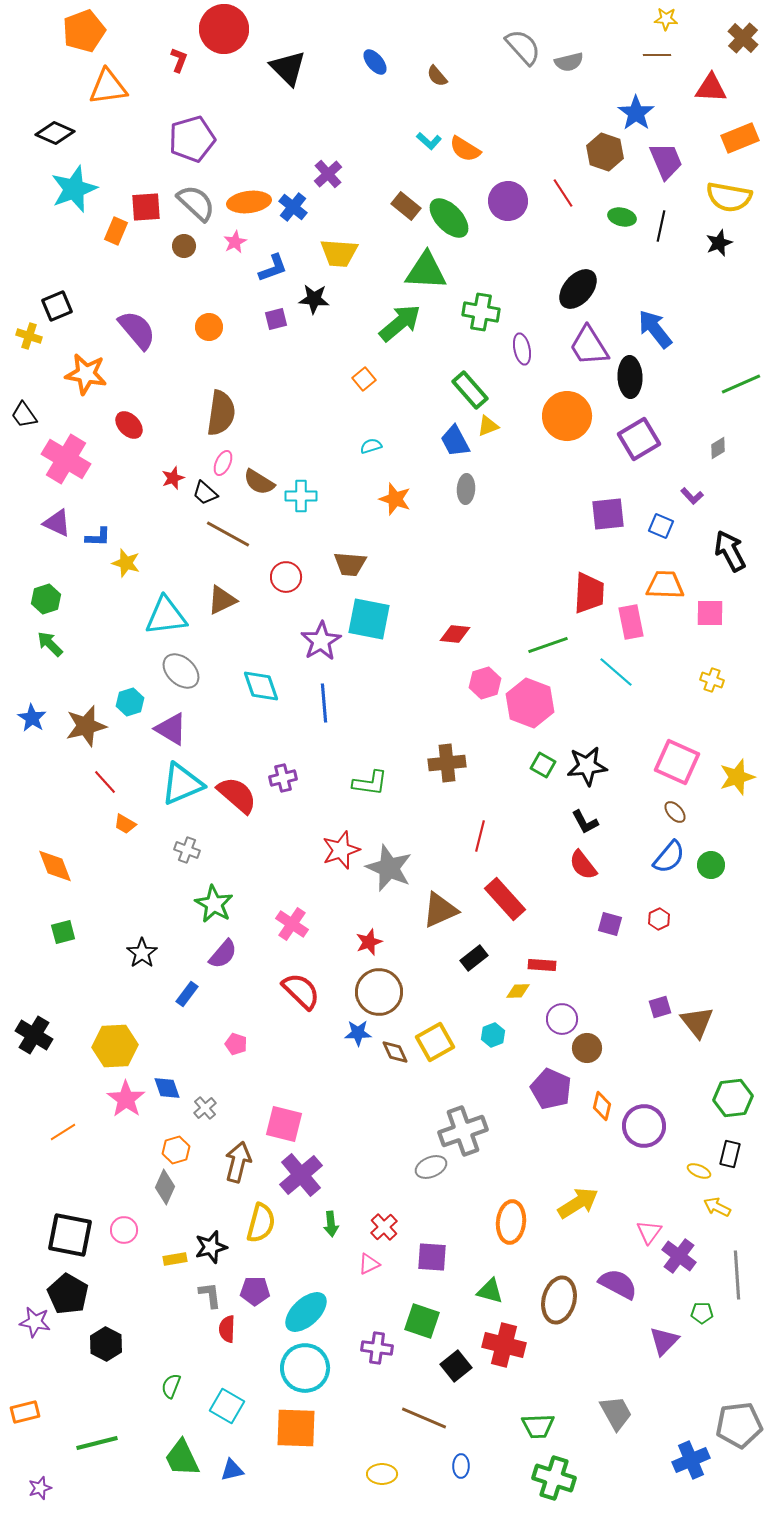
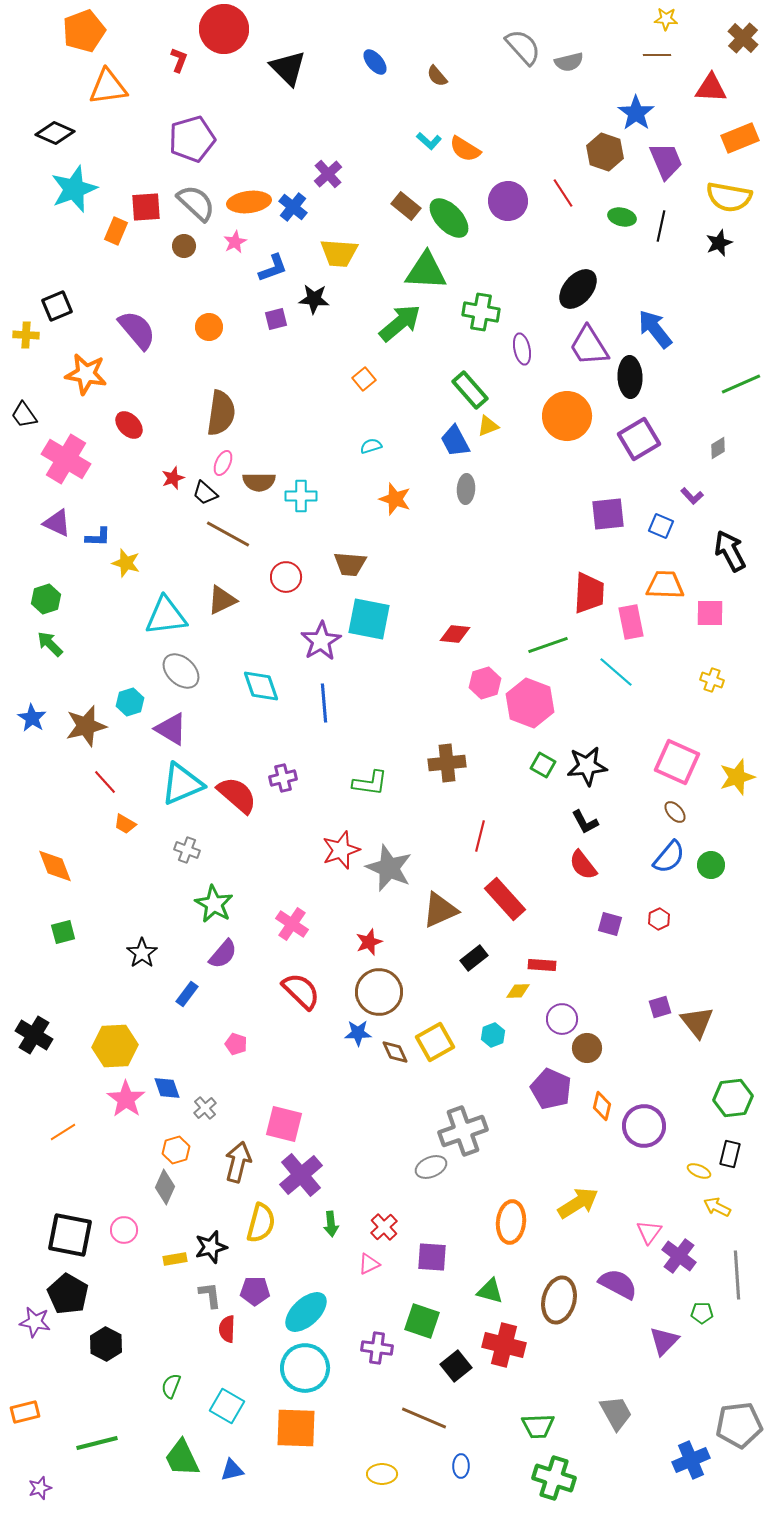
yellow cross at (29, 336): moved 3 px left, 1 px up; rotated 15 degrees counterclockwise
brown semicircle at (259, 482): rotated 32 degrees counterclockwise
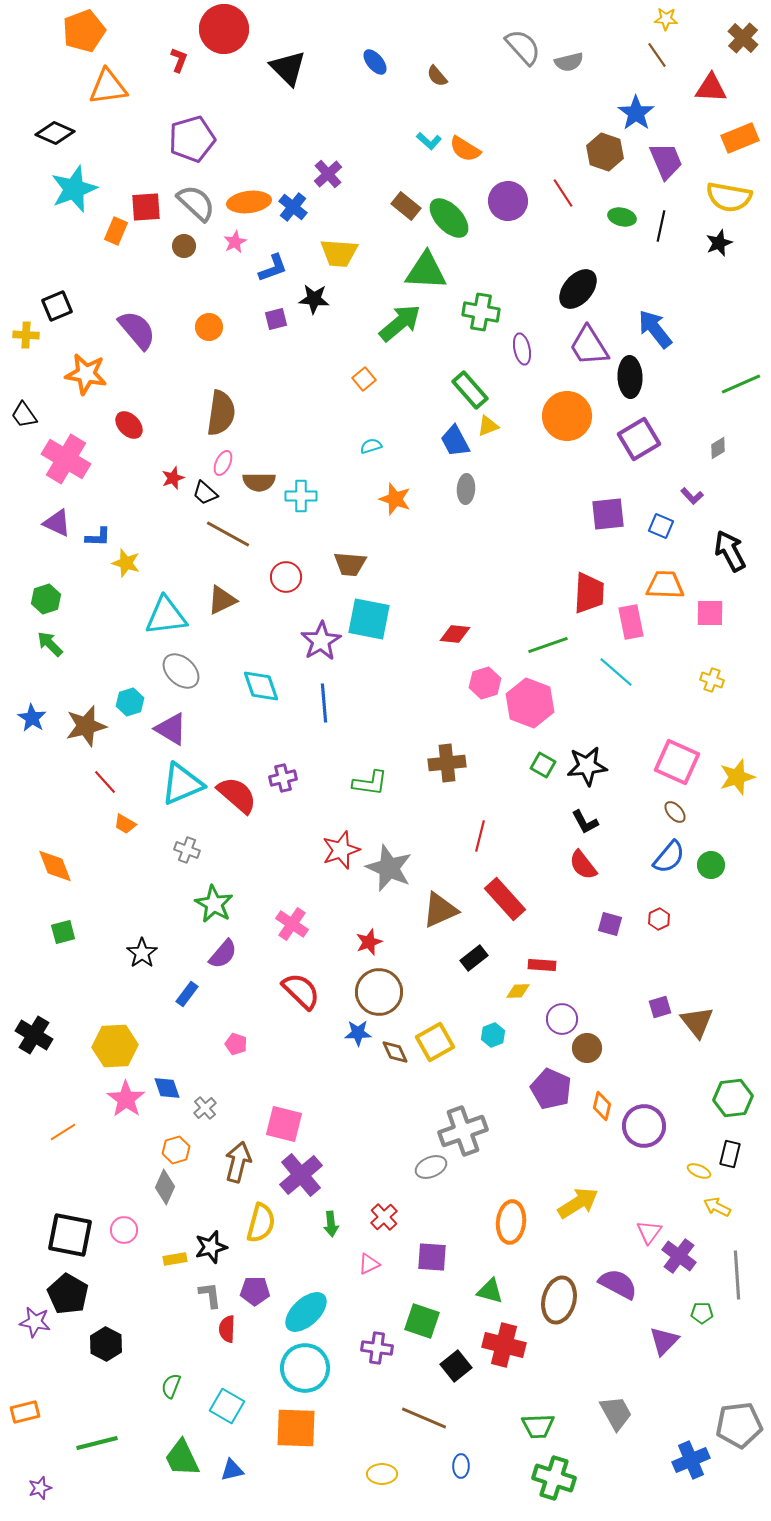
brown line at (657, 55): rotated 56 degrees clockwise
red cross at (384, 1227): moved 10 px up
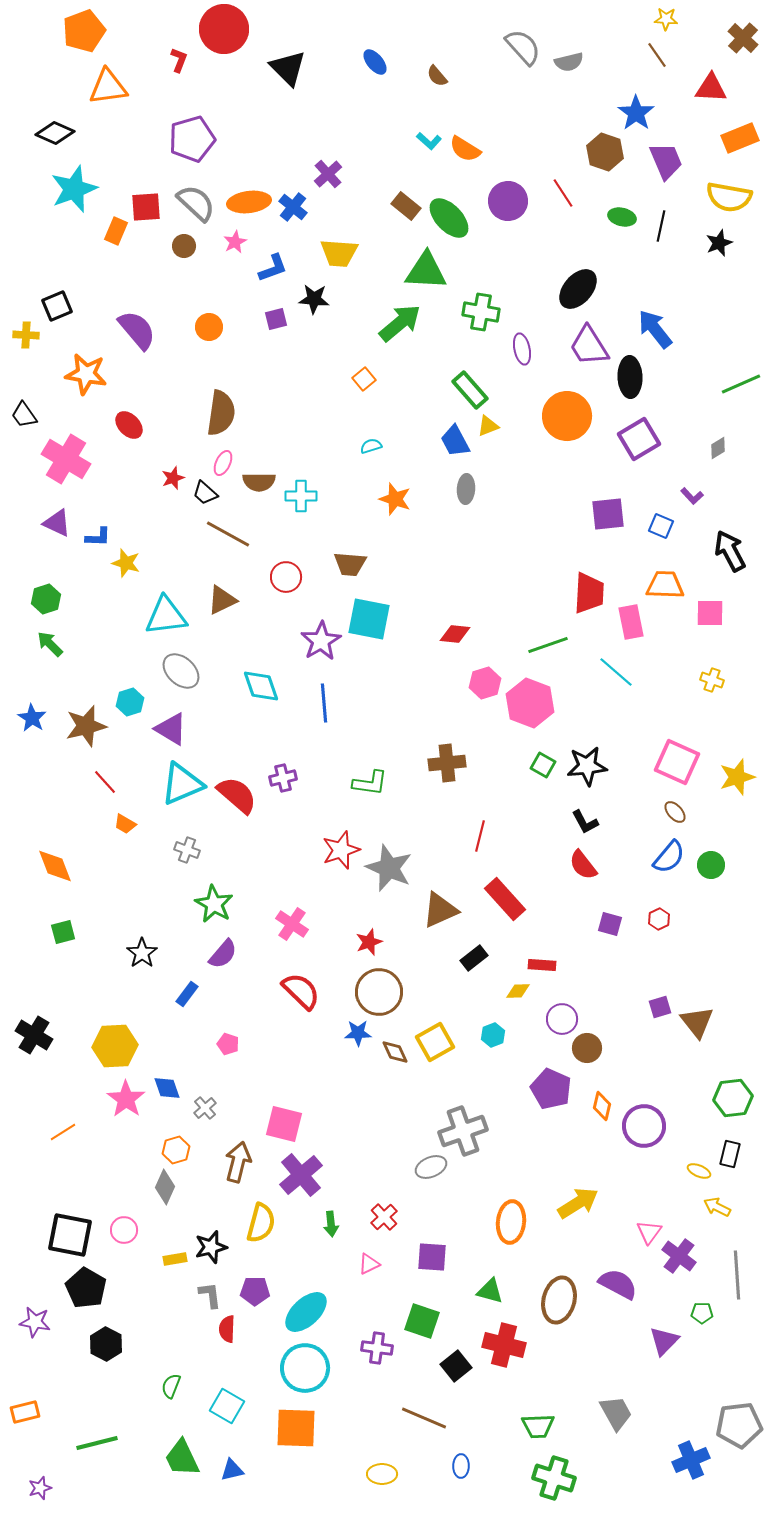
pink pentagon at (236, 1044): moved 8 px left
black pentagon at (68, 1294): moved 18 px right, 6 px up
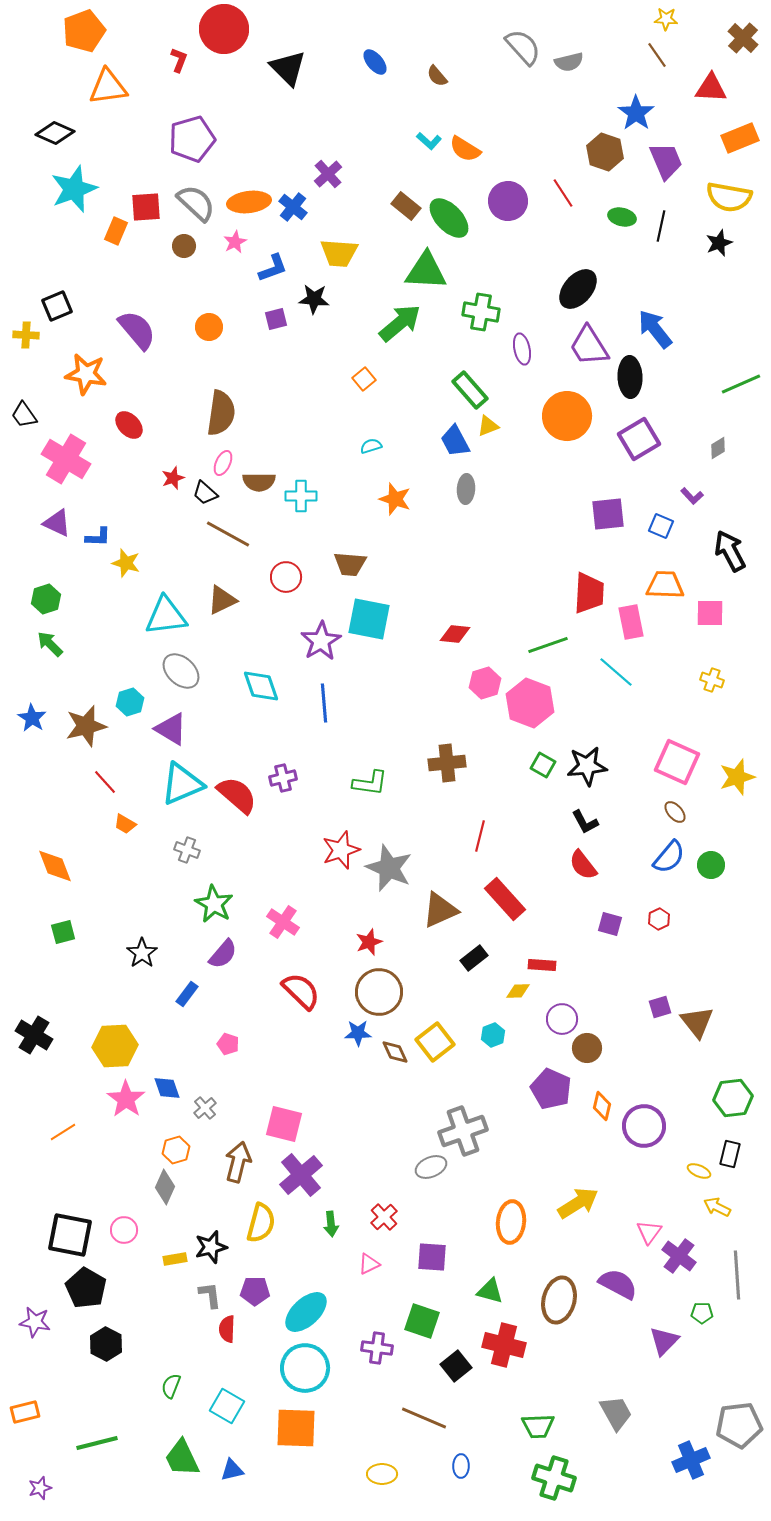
pink cross at (292, 924): moved 9 px left, 2 px up
yellow square at (435, 1042): rotated 9 degrees counterclockwise
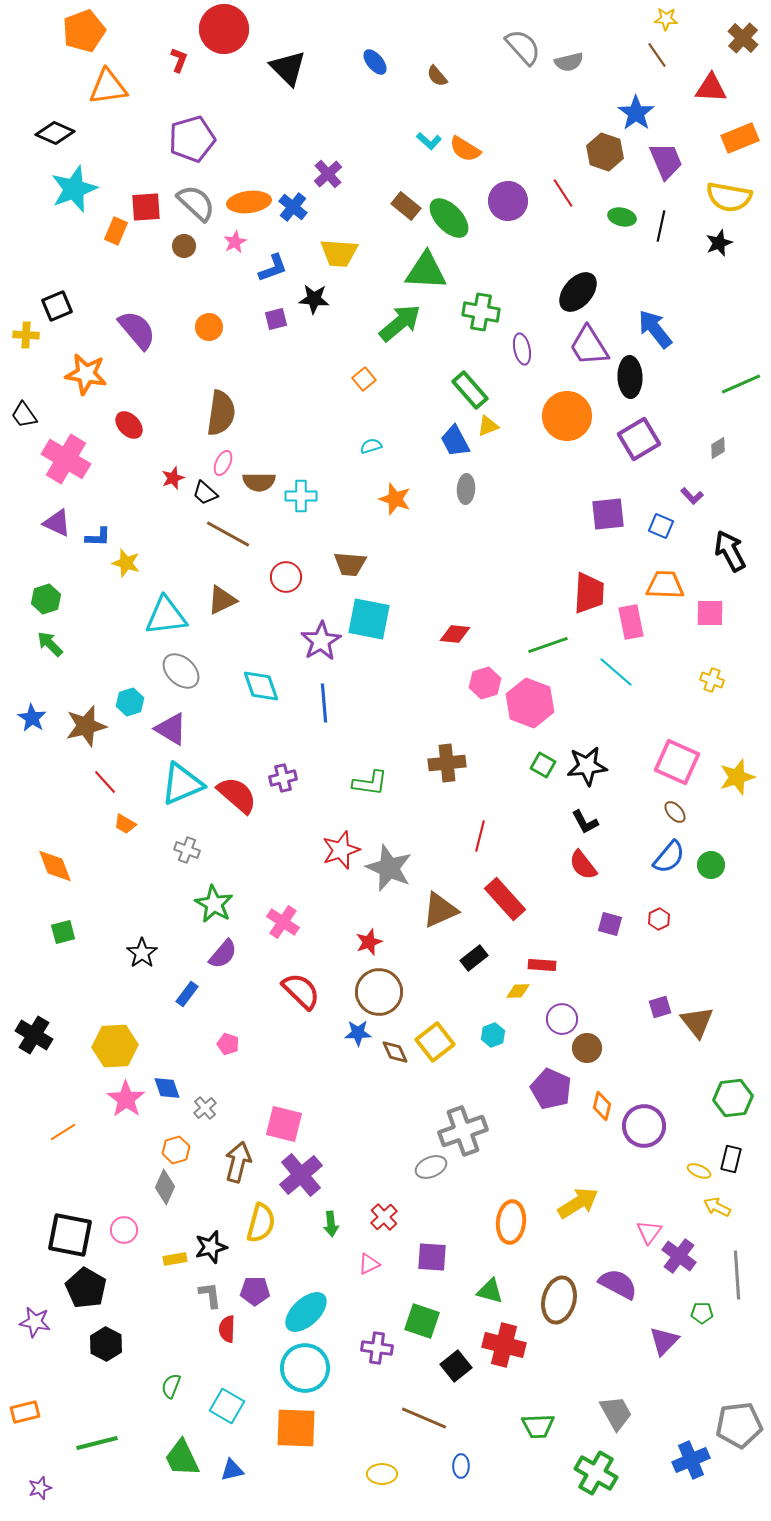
black ellipse at (578, 289): moved 3 px down
black rectangle at (730, 1154): moved 1 px right, 5 px down
green cross at (554, 1478): moved 42 px right, 5 px up; rotated 12 degrees clockwise
